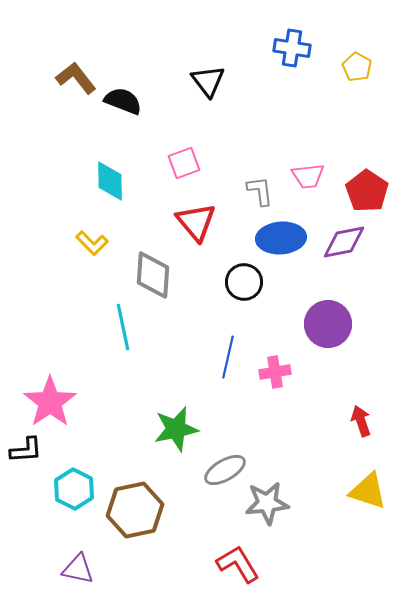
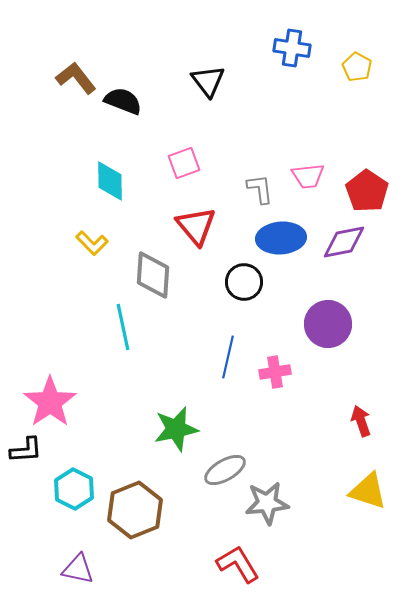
gray L-shape: moved 2 px up
red triangle: moved 4 px down
brown hexagon: rotated 10 degrees counterclockwise
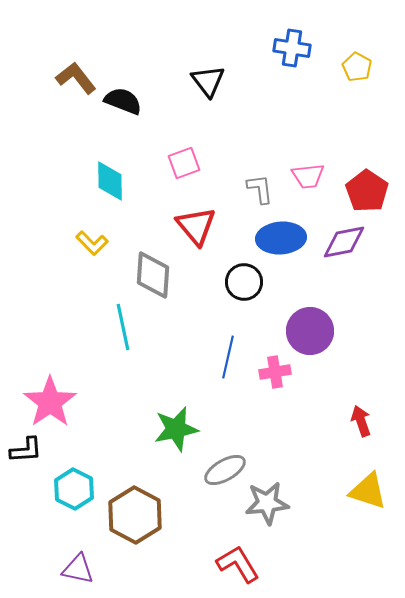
purple circle: moved 18 px left, 7 px down
brown hexagon: moved 5 px down; rotated 10 degrees counterclockwise
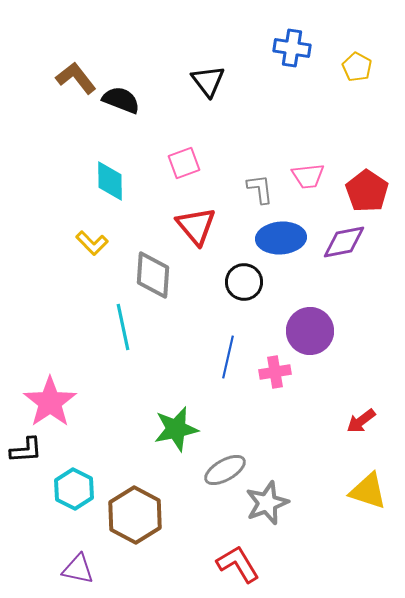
black semicircle: moved 2 px left, 1 px up
red arrow: rotated 108 degrees counterclockwise
gray star: rotated 15 degrees counterclockwise
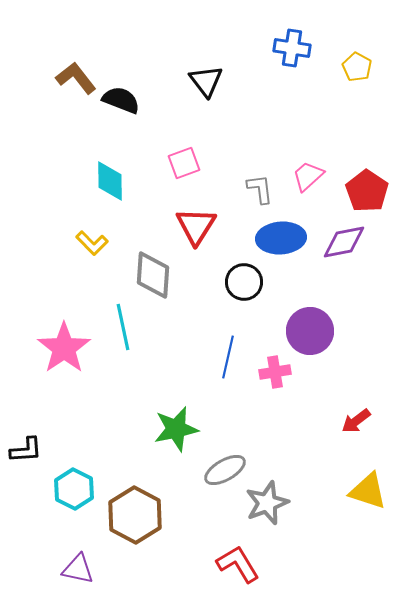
black triangle: moved 2 px left
pink trapezoid: rotated 144 degrees clockwise
red triangle: rotated 12 degrees clockwise
pink star: moved 14 px right, 54 px up
red arrow: moved 5 px left
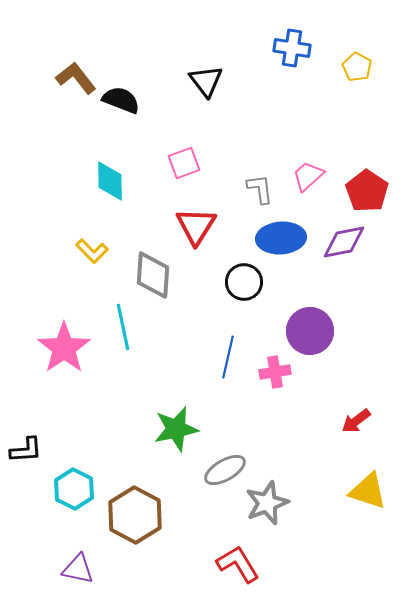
yellow L-shape: moved 8 px down
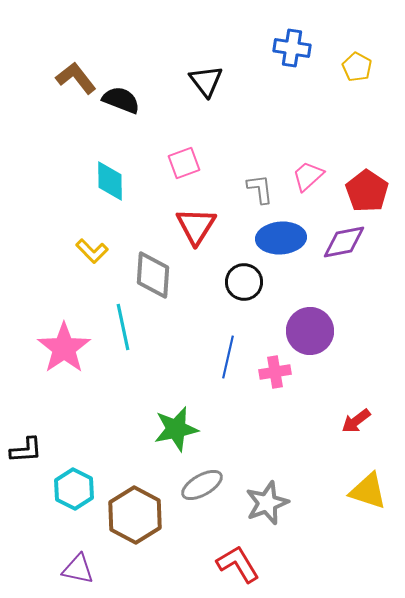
gray ellipse: moved 23 px left, 15 px down
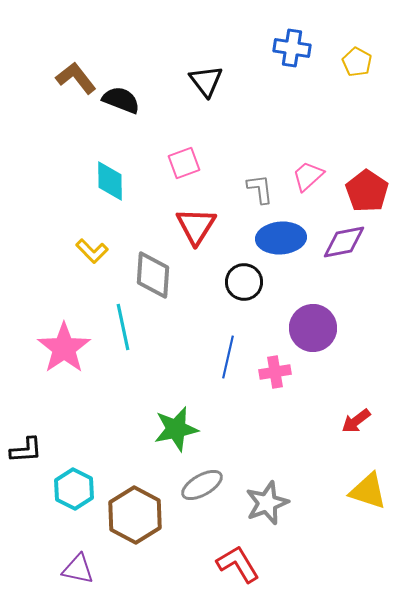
yellow pentagon: moved 5 px up
purple circle: moved 3 px right, 3 px up
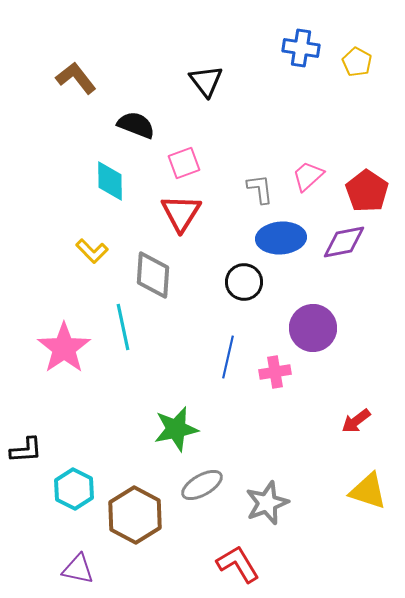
blue cross: moved 9 px right
black semicircle: moved 15 px right, 25 px down
red triangle: moved 15 px left, 13 px up
